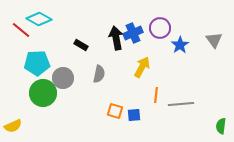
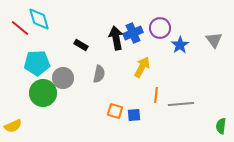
cyan diamond: rotated 45 degrees clockwise
red line: moved 1 px left, 2 px up
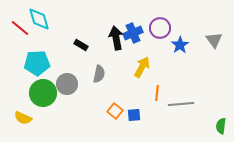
gray circle: moved 4 px right, 6 px down
orange line: moved 1 px right, 2 px up
orange square: rotated 21 degrees clockwise
yellow semicircle: moved 10 px right, 8 px up; rotated 48 degrees clockwise
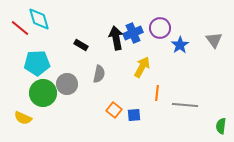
gray line: moved 4 px right, 1 px down; rotated 10 degrees clockwise
orange square: moved 1 px left, 1 px up
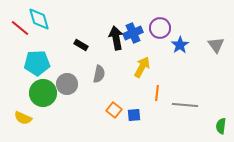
gray triangle: moved 2 px right, 5 px down
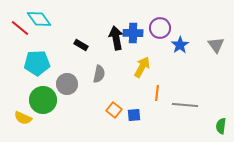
cyan diamond: rotated 20 degrees counterclockwise
blue cross: rotated 24 degrees clockwise
green circle: moved 7 px down
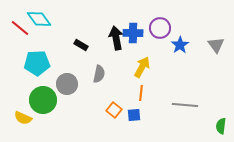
orange line: moved 16 px left
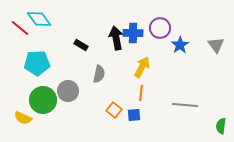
gray circle: moved 1 px right, 7 px down
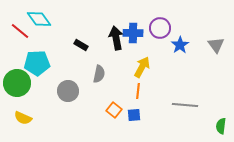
red line: moved 3 px down
orange line: moved 3 px left, 2 px up
green circle: moved 26 px left, 17 px up
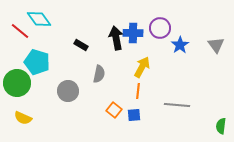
cyan pentagon: moved 1 px up; rotated 20 degrees clockwise
gray line: moved 8 px left
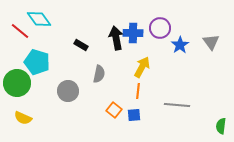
gray triangle: moved 5 px left, 3 px up
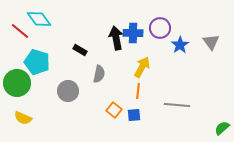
black rectangle: moved 1 px left, 5 px down
green semicircle: moved 1 px right, 2 px down; rotated 42 degrees clockwise
